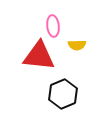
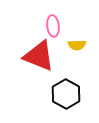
red triangle: rotated 16 degrees clockwise
black hexagon: moved 3 px right; rotated 8 degrees counterclockwise
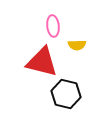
red triangle: moved 3 px right, 6 px down; rotated 8 degrees counterclockwise
black hexagon: rotated 16 degrees counterclockwise
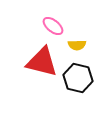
pink ellipse: rotated 45 degrees counterclockwise
black hexagon: moved 12 px right, 16 px up
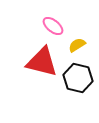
yellow semicircle: rotated 150 degrees clockwise
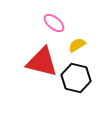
pink ellipse: moved 1 px right, 3 px up
black hexagon: moved 2 px left
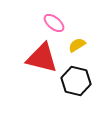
red triangle: moved 4 px up
black hexagon: moved 3 px down
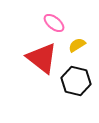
red triangle: rotated 24 degrees clockwise
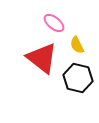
yellow semicircle: rotated 84 degrees counterclockwise
black hexagon: moved 2 px right, 3 px up
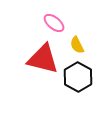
red triangle: moved 1 px right, 1 px down; rotated 24 degrees counterclockwise
black hexagon: moved 1 px up; rotated 16 degrees clockwise
